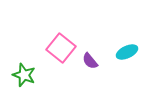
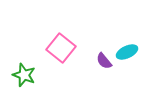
purple semicircle: moved 14 px right
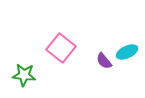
green star: rotated 15 degrees counterclockwise
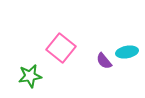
cyan ellipse: rotated 15 degrees clockwise
green star: moved 6 px right, 1 px down; rotated 15 degrees counterclockwise
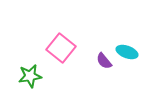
cyan ellipse: rotated 30 degrees clockwise
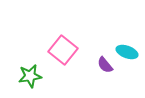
pink square: moved 2 px right, 2 px down
purple semicircle: moved 1 px right, 4 px down
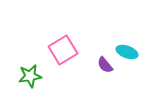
pink square: rotated 20 degrees clockwise
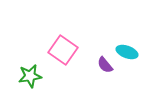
pink square: rotated 24 degrees counterclockwise
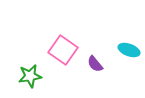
cyan ellipse: moved 2 px right, 2 px up
purple semicircle: moved 10 px left, 1 px up
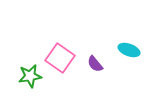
pink square: moved 3 px left, 8 px down
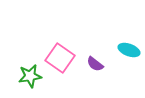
purple semicircle: rotated 12 degrees counterclockwise
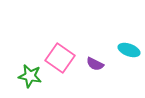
purple semicircle: rotated 12 degrees counterclockwise
green star: rotated 20 degrees clockwise
